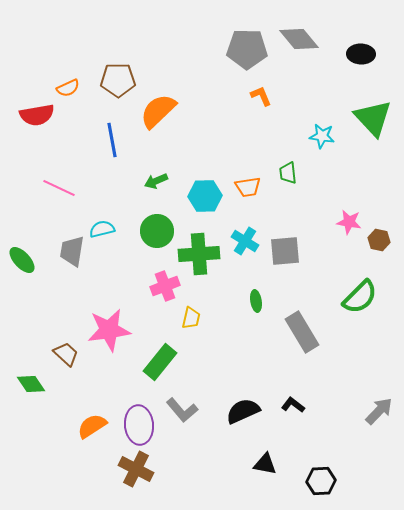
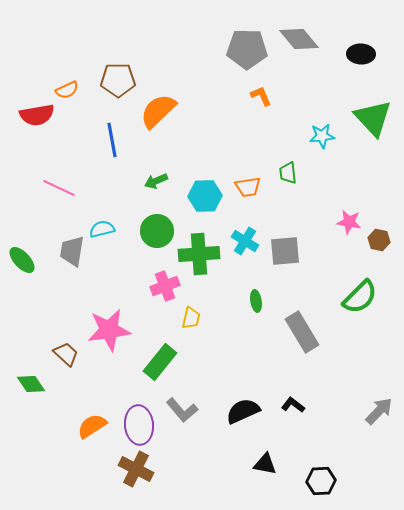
orange semicircle at (68, 88): moved 1 px left, 2 px down
cyan star at (322, 136): rotated 15 degrees counterclockwise
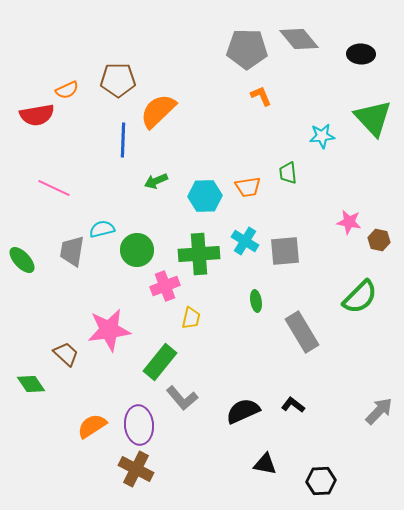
blue line at (112, 140): moved 11 px right; rotated 12 degrees clockwise
pink line at (59, 188): moved 5 px left
green circle at (157, 231): moved 20 px left, 19 px down
gray L-shape at (182, 410): moved 12 px up
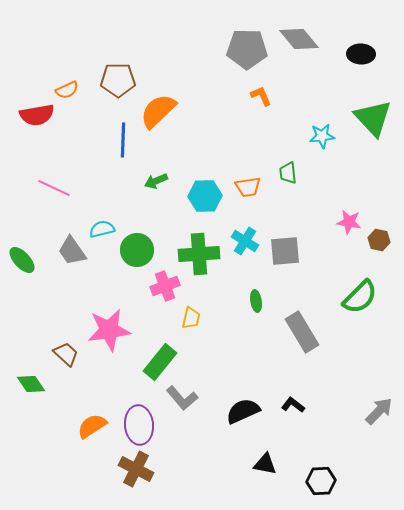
gray trapezoid at (72, 251): rotated 44 degrees counterclockwise
